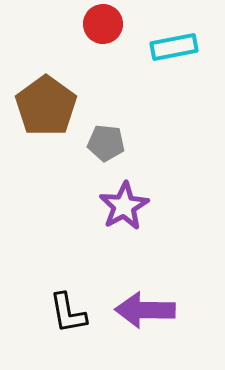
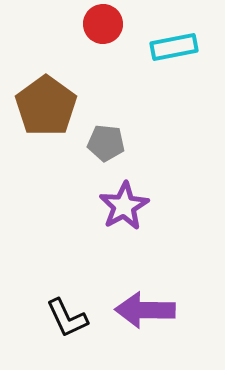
black L-shape: moved 1 px left, 5 px down; rotated 15 degrees counterclockwise
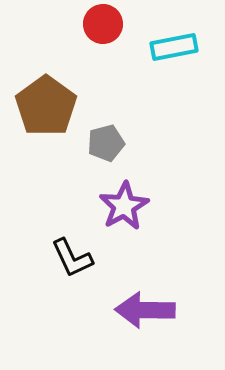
gray pentagon: rotated 21 degrees counterclockwise
black L-shape: moved 5 px right, 60 px up
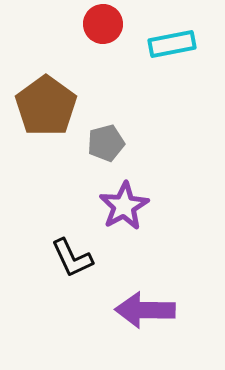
cyan rectangle: moved 2 px left, 3 px up
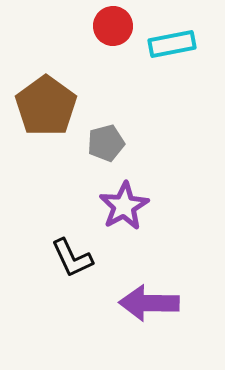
red circle: moved 10 px right, 2 px down
purple arrow: moved 4 px right, 7 px up
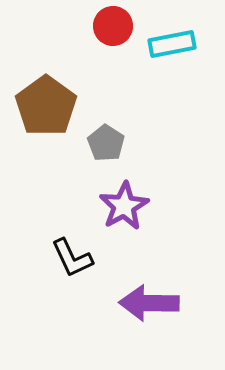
gray pentagon: rotated 24 degrees counterclockwise
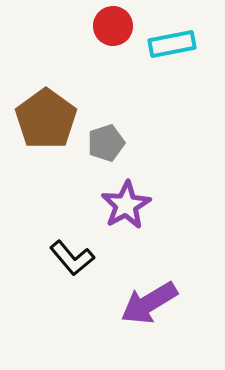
brown pentagon: moved 13 px down
gray pentagon: rotated 21 degrees clockwise
purple star: moved 2 px right, 1 px up
black L-shape: rotated 15 degrees counterclockwise
purple arrow: rotated 32 degrees counterclockwise
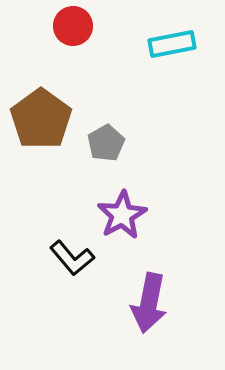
red circle: moved 40 px left
brown pentagon: moved 5 px left
gray pentagon: rotated 12 degrees counterclockwise
purple star: moved 4 px left, 10 px down
purple arrow: rotated 48 degrees counterclockwise
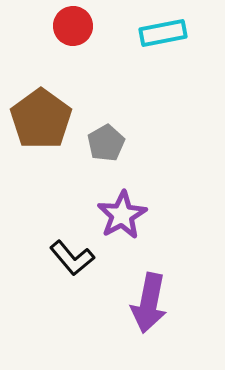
cyan rectangle: moved 9 px left, 11 px up
